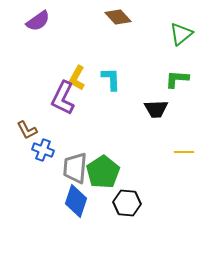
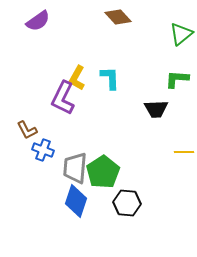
cyan L-shape: moved 1 px left, 1 px up
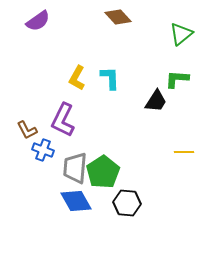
purple L-shape: moved 22 px down
black trapezoid: moved 8 px up; rotated 55 degrees counterclockwise
blue diamond: rotated 48 degrees counterclockwise
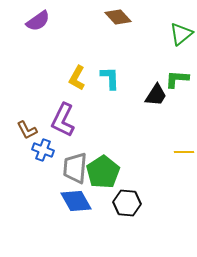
black trapezoid: moved 6 px up
